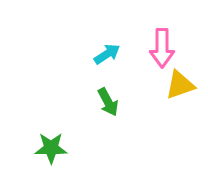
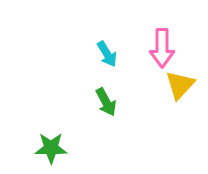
cyan arrow: rotated 92 degrees clockwise
yellow triangle: rotated 28 degrees counterclockwise
green arrow: moved 2 px left
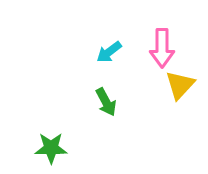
cyan arrow: moved 2 px right, 2 px up; rotated 84 degrees clockwise
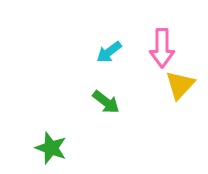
green arrow: rotated 24 degrees counterclockwise
green star: rotated 20 degrees clockwise
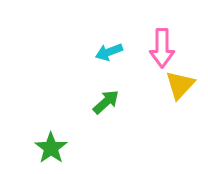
cyan arrow: rotated 16 degrees clockwise
green arrow: rotated 80 degrees counterclockwise
green star: rotated 16 degrees clockwise
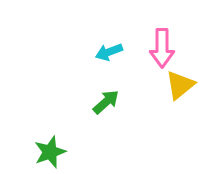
yellow triangle: rotated 8 degrees clockwise
green star: moved 1 px left, 4 px down; rotated 16 degrees clockwise
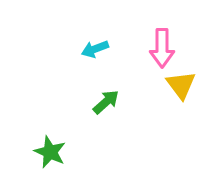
cyan arrow: moved 14 px left, 3 px up
yellow triangle: moved 1 px right; rotated 28 degrees counterclockwise
green star: rotated 28 degrees counterclockwise
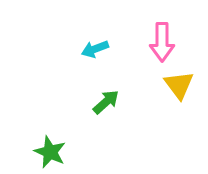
pink arrow: moved 6 px up
yellow triangle: moved 2 px left
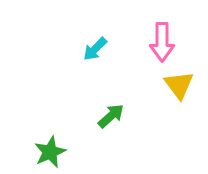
cyan arrow: rotated 24 degrees counterclockwise
green arrow: moved 5 px right, 14 px down
green star: rotated 24 degrees clockwise
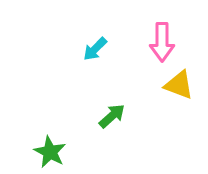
yellow triangle: rotated 32 degrees counterclockwise
green arrow: moved 1 px right
green star: rotated 20 degrees counterclockwise
